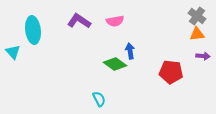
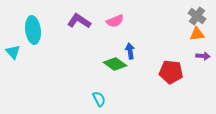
pink semicircle: rotated 12 degrees counterclockwise
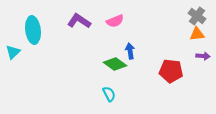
cyan triangle: rotated 28 degrees clockwise
red pentagon: moved 1 px up
cyan semicircle: moved 10 px right, 5 px up
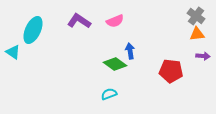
gray cross: moved 1 px left
cyan ellipse: rotated 32 degrees clockwise
cyan triangle: rotated 42 degrees counterclockwise
cyan semicircle: rotated 84 degrees counterclockwise
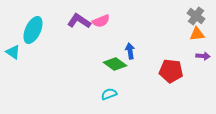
pink semicircle: moved 14 px left
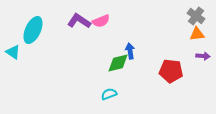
green diamond: moved 3 px right, 1 px up; rotated 50 degrees counterclockwise
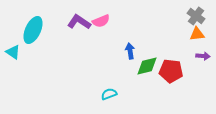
purple L-shape: moved 1 px down
green diamond: moved 29 px right, 3 px down
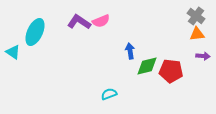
cyan ellipse: moved 2 px right, 2 px down
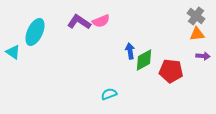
green diamond: moved 3 px left, 6 px up; rotated 15 degrees counterclockwise
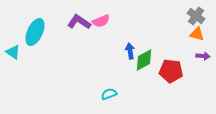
orange triangle: rotated 21 degrees clockwise
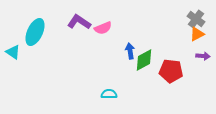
gray cross: moved 3 px down
pink semicircle: moved 2 px right, 7 px down
orange triangle: rotated 42 degrees counterclockwise
cyan semicircle: rotated 21 degrees clockwise
